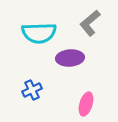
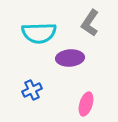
gray L-shape: rotated 16 degrees counterclockwise
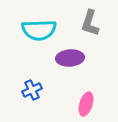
gray L-shape: rotated 16 degrees counterclockwise
cyan semicircle: moved 3 px up
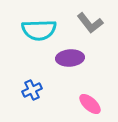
gray L-shape: rotated 56 degrees counterclockwise
pink ellipse: moved 4 px right; rotated 65 degrees counterclockwise
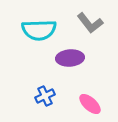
blue cross: moved 13 px right, 6 px down
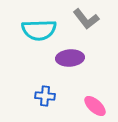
gray L-shape: moved 4 px left, 4 px up
blue cross: rotated 30 degrees clockwise
pink ellipse: moved 5 px right, 2 px down
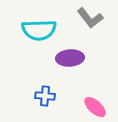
gray L-shape: moved 4 px right, 1 px up
pink ellipse: moved 1 px down
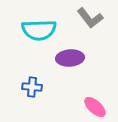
blue cross: moved 13 px left, 9 px up
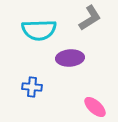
gray L-shape: rotated 84 degrees counterclockwise
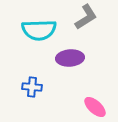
gray L-shape: moved 4 px left, 1 px up
